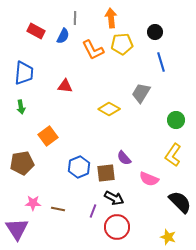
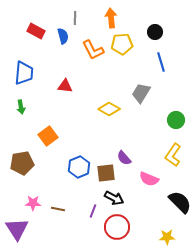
blue semicircle: rotated 42 degrees counterclockwise
yellow star: moved 1 px left; rotated 21 degrees counterclockwise
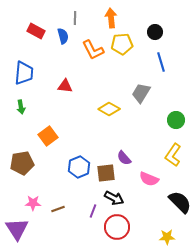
brown line: rotated 32 degrees counterclockwise
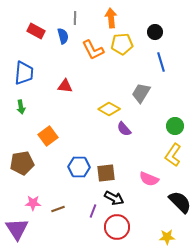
green circle: moved 1 px left, 6 px down
purple semicircle: moved 29 px up
blue hexagon: rotated 25 degrees clockwise
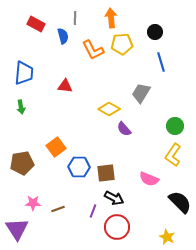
red rectangle: moved 7 px up
orange square: moved 8 px right, 11 px down
yellow star: rotated 28 degrees clockwise
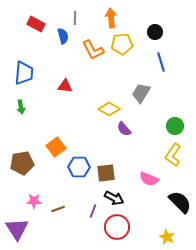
pink star: moved 1 px right, 2 px up
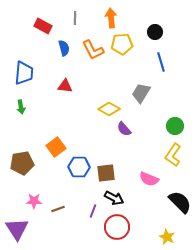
red rectangle: moved 7 px right, 2 px down
blue semicircle: moved 1 px right, 12 px down
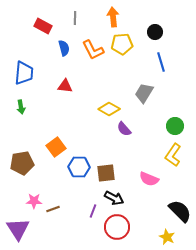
orange arrow: moved 2 px right, 1 px up
gray trapezoid: moved 3 px right
black semicircle: moved 9 px down
brown line: moved 5 px left
purple triangle: moved 1 px right
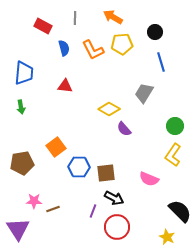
orange arrow: rotated 54 degrees counterclockwise
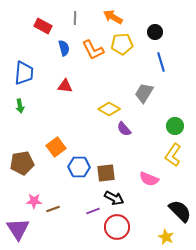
green arrow: moved 1 px left, 1 px up
purple line: rotated 48 degrees clockwise
yellow star: moved 1 px left
